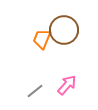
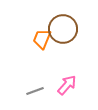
brown circle: moved 1 px left, 1 px up
gray line: rotated 18 degrees clockwise
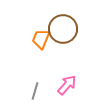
orange trapezoid: moved 1 px left
gray line: rotated 54 degrees counterclockwise
